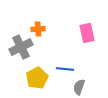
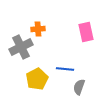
pink rectangle: moved 1 px left, 1 px up
yellow pentagon: moved 1 px down
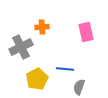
orange cross: moved 4 px right, 2 px up
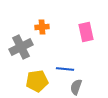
yellow pentagon: moved 2 px down; rotated 20 degrees clockwise
gray semicircle: moved 3 px left
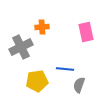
gray semicircle: moved 3 px right, 2 px up
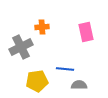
gray semicircle: rotated 70 degrees clockwise
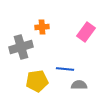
pink rectangle: rotated 48 degrees clockwise
gray cross: rotated 10 degrees clockwise
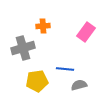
orange cross: moved 1 px right, 1 px up
gray cross: moved 2 px right, 1 px down
gray semicircle: rotated 14 degrees counterclockwise
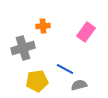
blue line: rotated 24 degrees clockwise
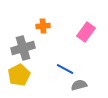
yellow pentagon: moved 18 px left, 6 px up; rotated 20 degrees counterclockwise
